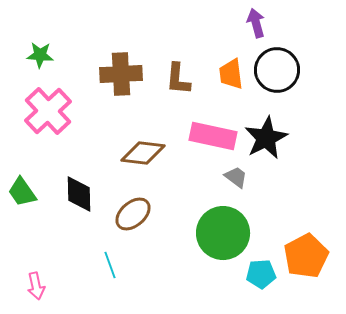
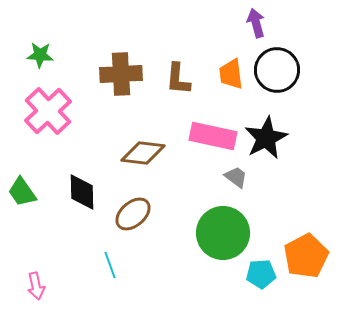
black diamond: moved 3 px right, 2 px up
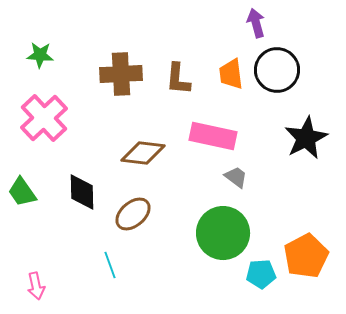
pink cross: moved 4 px left, 7 px down
black star: moved 40 px right
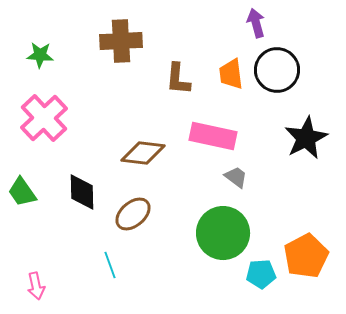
brown cross: moved 33 px up
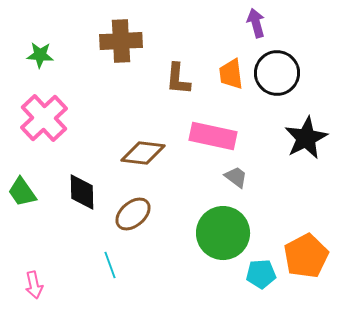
black circle: moved 3 px down
pink arrow: moved 2 px left, 1 px up
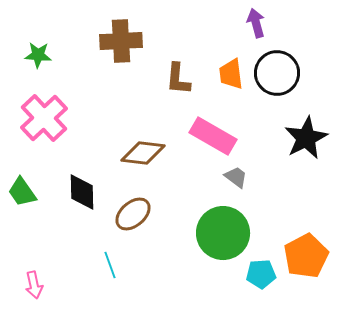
green star: moved 2 px left
pink rectangle: rotated 18 degrees clockwise
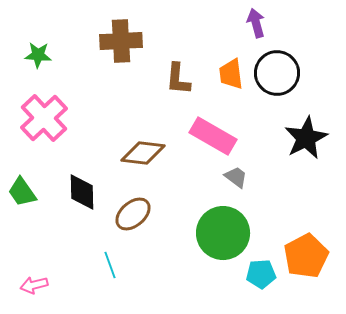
pink arrow: rotated 88 degrees clockwise
